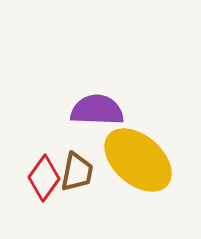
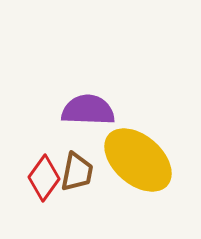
purple semicircle: moved 9 px left
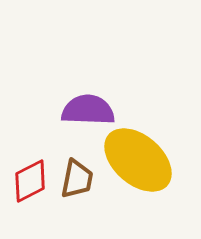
brown trapezoid: moved 7 px down
red diamond: moved 14 px left, 3 px down; rotated 27 degrees clockwise
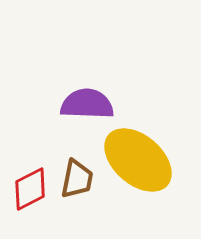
purple semicircle: moved 1 px left, 6 px up
red diamond: moved 8 px down
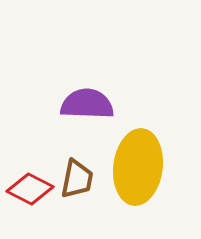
yellow ellipse: moved 7 px down; rotated 56 degrees clockwise
red diamond: rotated 54 degrees clockwise
